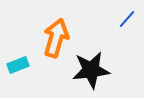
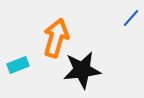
blue line: moved 4 px right, 1 px up
black star: moved 9 px left
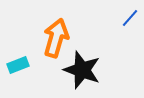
blue line: moved 1 px left
black star: rotated 27 degrees clockwise
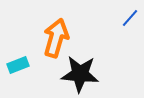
black star: moved 2 px left, 4 px down; rotated 15 degrees counterclockwise
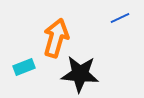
blue line: moved 10 px left; rotated 24 degrees clockwise
cyan rectangle: moved 6 px right, 2 px down
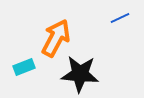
orange arrow: rotated 12 degrees clockwise
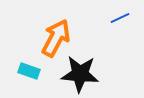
cyan rectangle: moved 5 px right, 4 px down; rotated 40 degrees clockwise
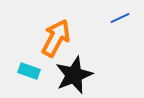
black star: moved 6 px left, 1 px down; rotated 27 degrees counterclockwise
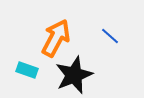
blue line: moved 10 px left, 18 px down; rotated 66 degrees clockwise
cyan rectangle: moved 2 px left, 1 px up
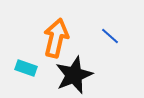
orange arrow: rotated 15 degrees counterclockwise
cyan rectangle: moved 1 px left, 2 px up
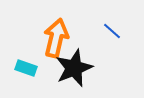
blue line: moved 2 px right, 5 px up
black star: moved 7 px up
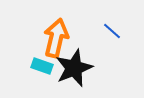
cyan rectangle: moved 16 px right, 2 px up
